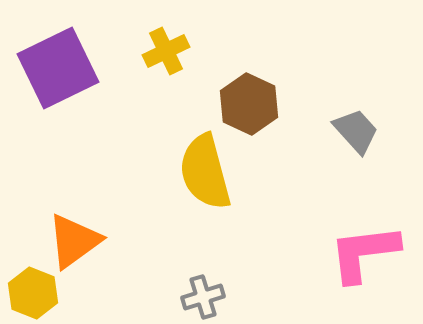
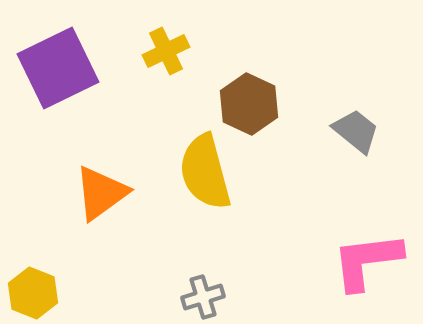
gray trapezoid: rotated 9 degrees counterclockwise
orange triangle: moved 27 px right, 48 px up
pink L-shape: moved 3 px right, 8 px down
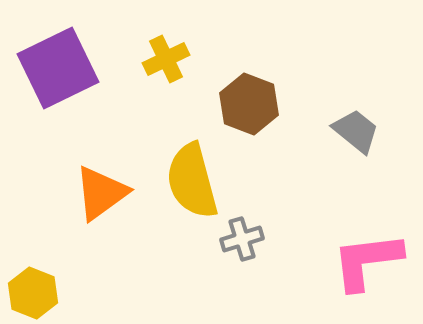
yellow cross: moved 8 px down
brown hexagon: rotated 4 degrees counterclockwise
yellow semicircle: moved 13 px left, 9 px down
gray cross: moved 39 px right, 58 px up
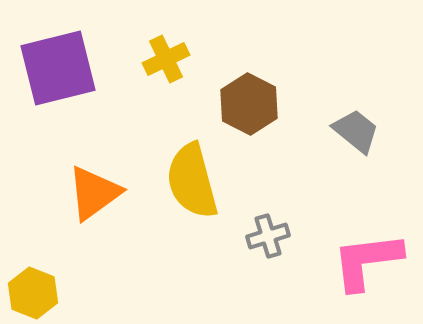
purple square: rotated 12 degrees clockwise
brown hexagon: rotated 6 degrees clockwise
orange triangle: moved 7 px left
gray cross: moved 26 px right, 3 px up
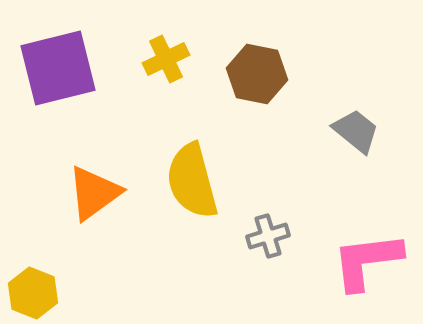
brown hexagon: moved 8 px right, 30 px up; rotated 16 degrees counterclockwise
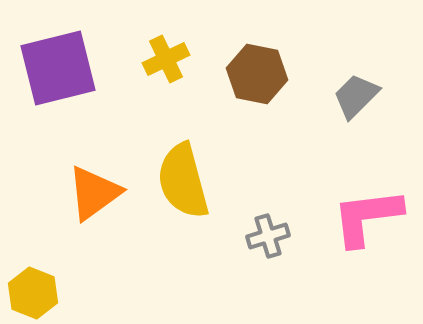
gray trapezoid: moved 35 px up; rotated 84 degrees counterclockwise
yellow semicircle: moved 9 px left
pink L-shape: moved 44 px up
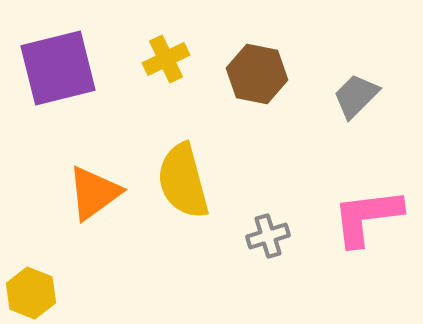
yellow hexagon: moved 2 px left
